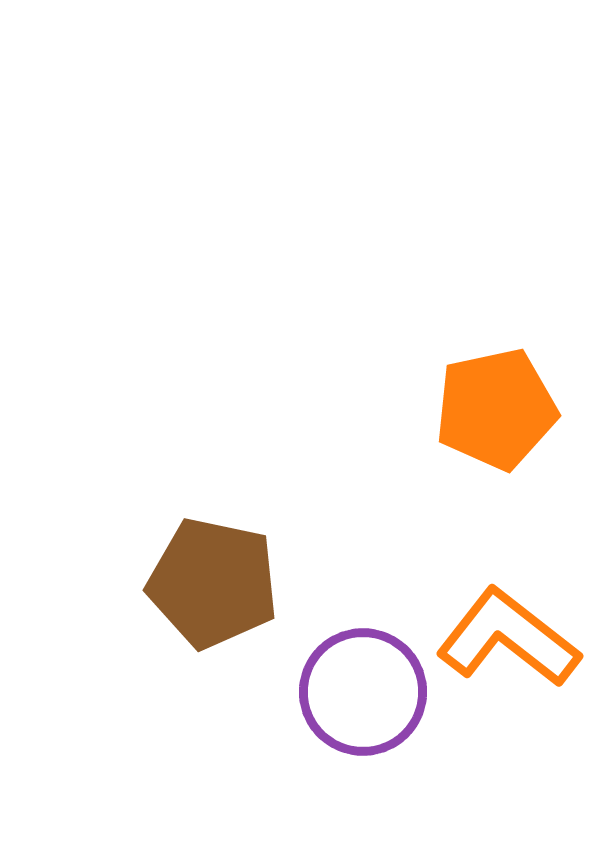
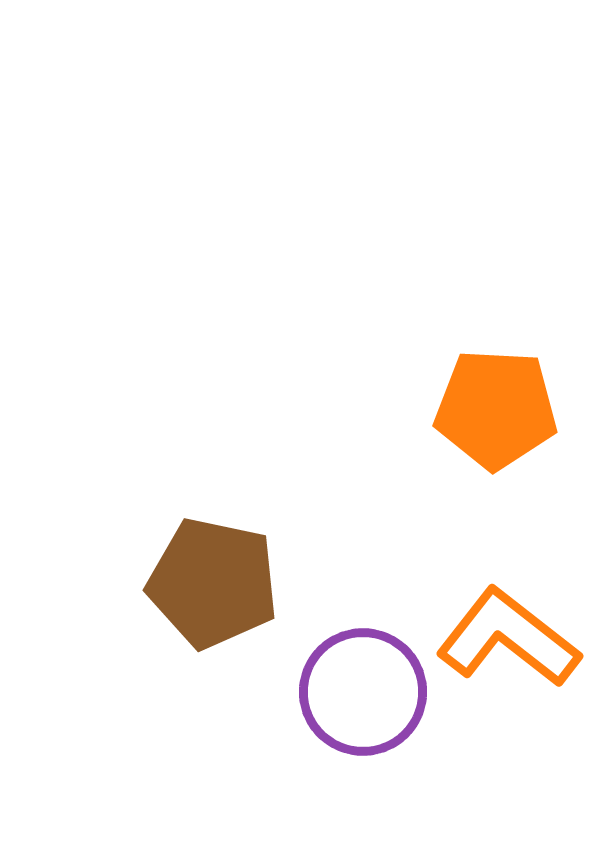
orange pentagon: rotated 15 degrees clockwise
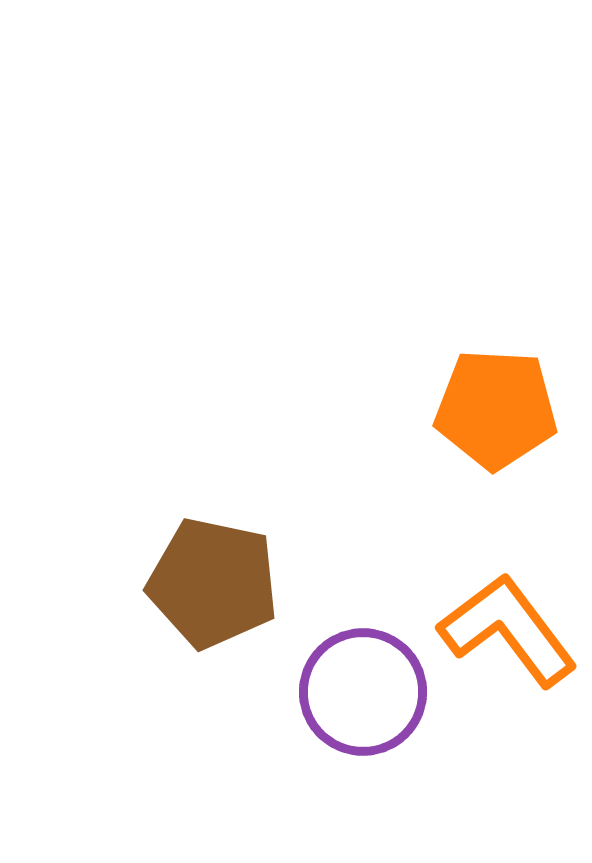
orange L-shape: moved 8 px up; rotated 15 degrees clockwise
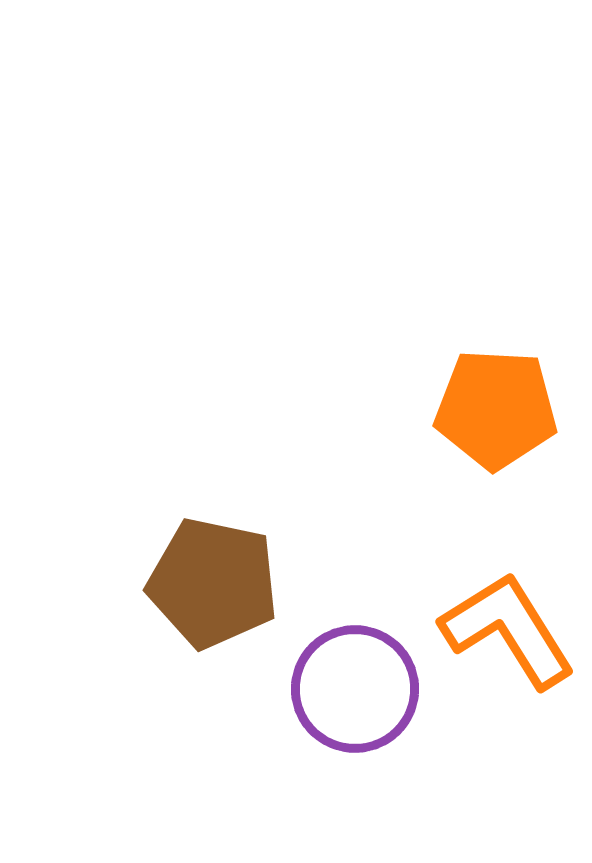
orange L-shape: rotated 5 degrees clockwise
purple circle: moved 8 px left, 3 px up
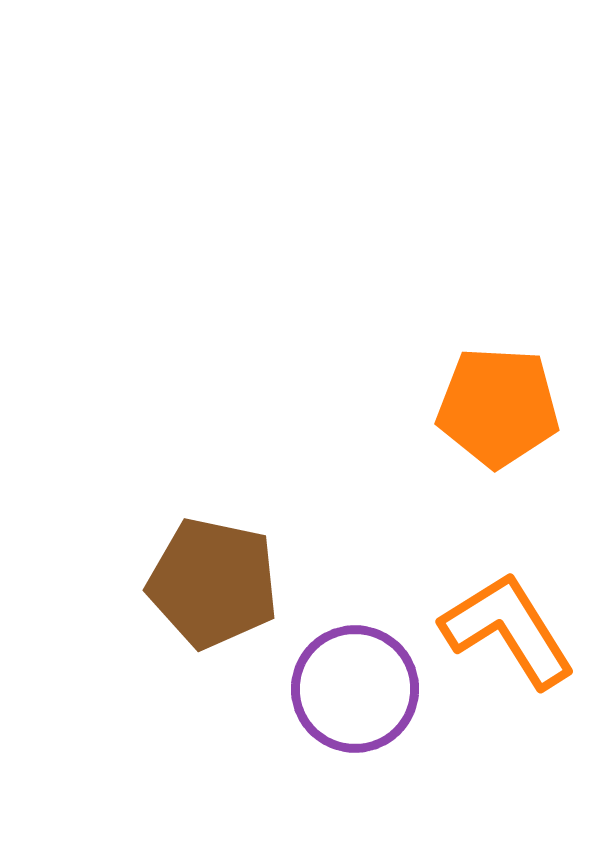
orange pentagon: moved 2 px right, 2 px up
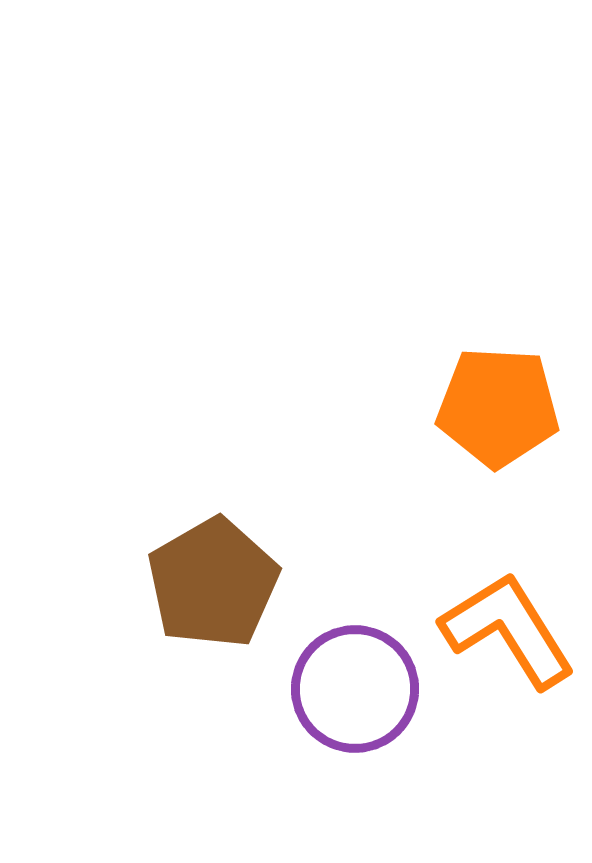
brown pentagon: rotated 30 degrees clockwise
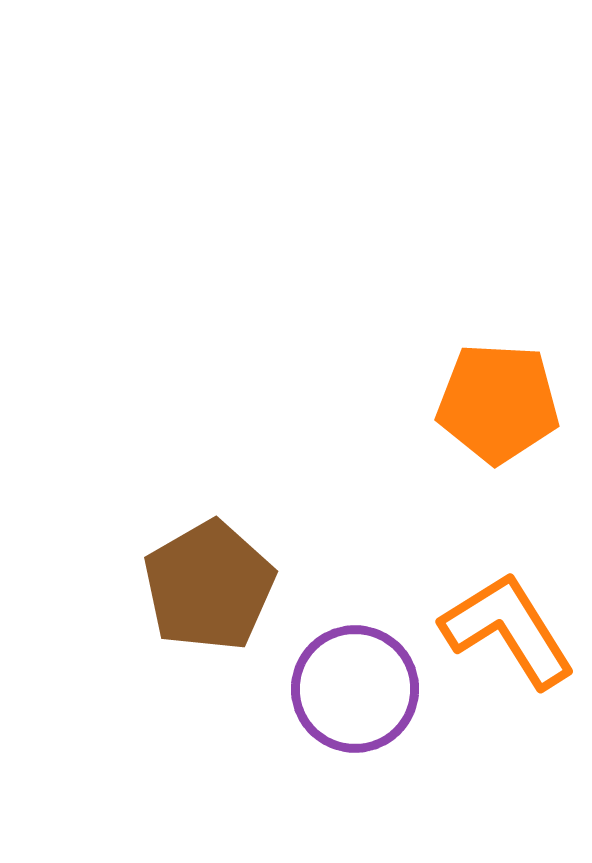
orange pentagon: moved 4 px up
brown pentagon: moved 4 px left, 3 px down
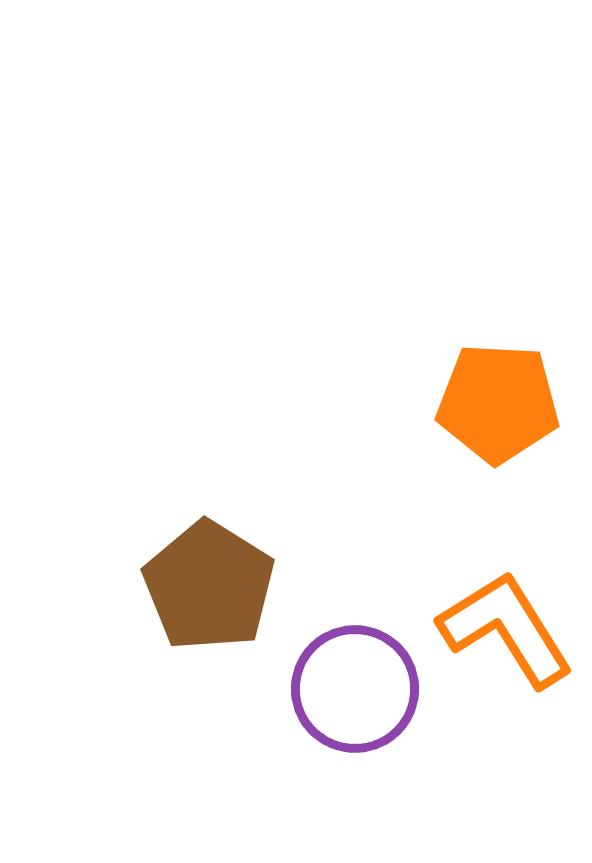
brown pentagon: rotated 10 degrees counterclockwise
orange L-shape: moved 2 px left, 1 px up
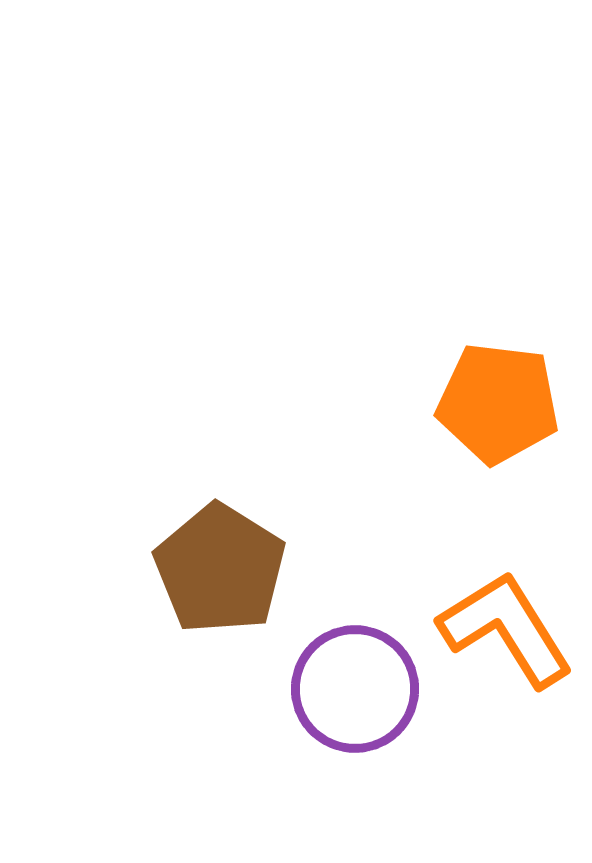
orange pentagon: rotated 4 degrees clockwise
brown pentagon: moved 11 px right, 17 px up
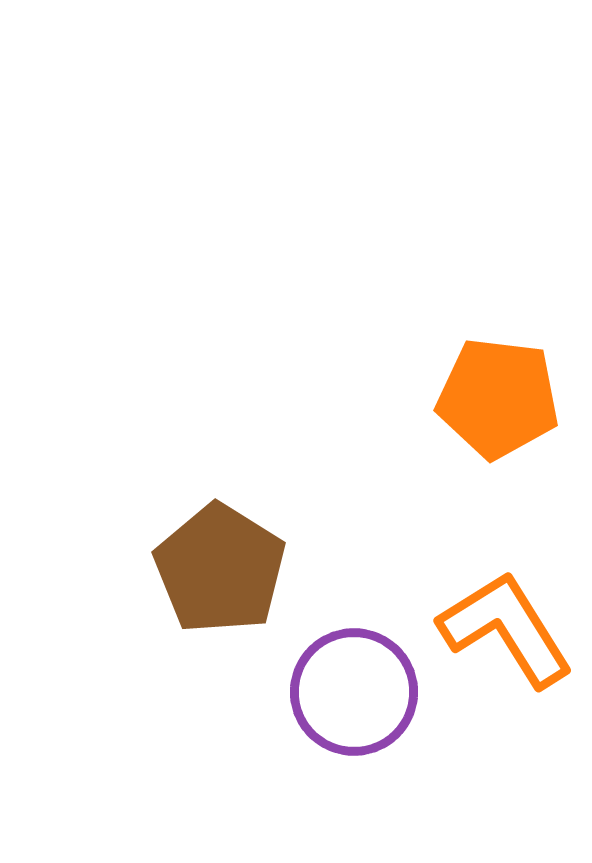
orange pentagon: moved 5 px up
purple circle: moved 1 px left, 3 px down
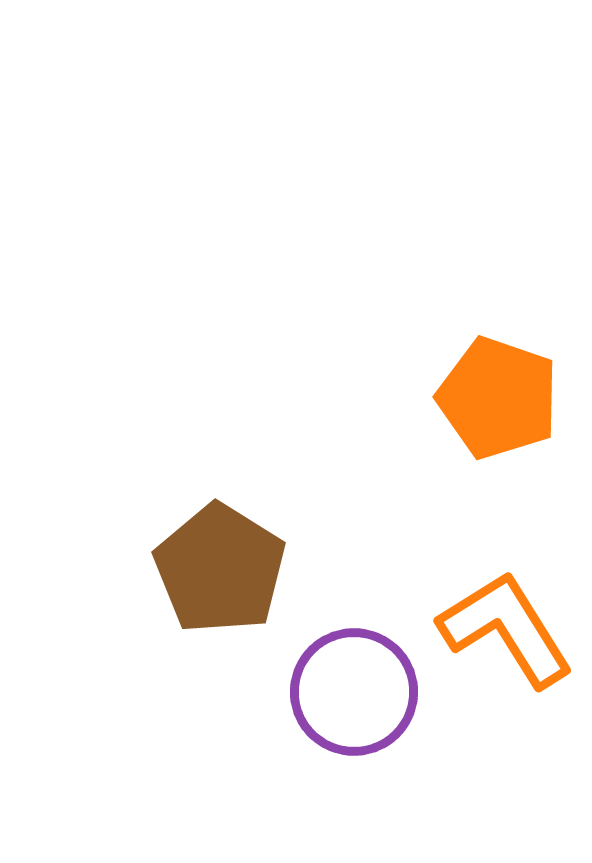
orange pentagon: rotated 12 degrees clockwise
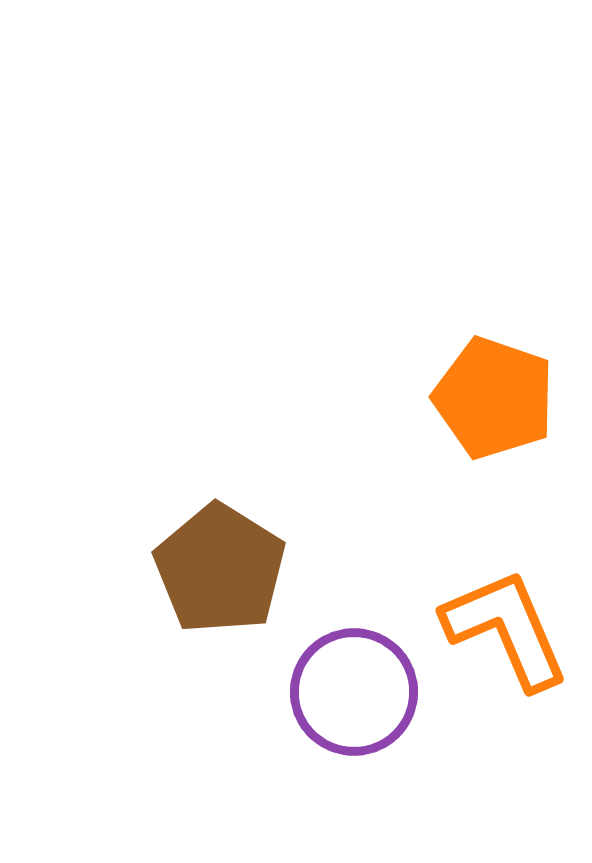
orange pentagon: moved 4 px left
orange L-shape: rotated 9 degrees clockwise
